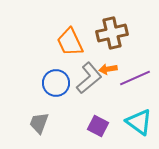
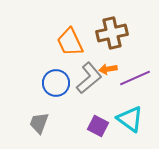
cyan triangle: moved 9 px left, 3 px up
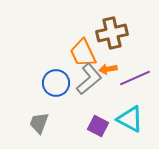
orange trapezoid: moved 13 px right, 11 px down
gray L-shape: moved 1 px down
cyan triangle: rotated 8 degrees counterclockwise
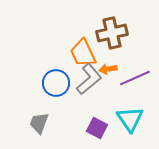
cyan triangle: rotated 28 degrees clockwise
purple square: moved 1 px left, 2 px down
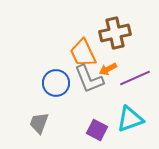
brown cross: moved 3 px right
orange arrow: rotated 18 degrees counterclockwise
gray L-shape: rotated 108 degrees clockwise
cyan triangle: rotated 44 degrees clockwise
purple square: moved 2 px down
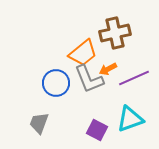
orange trapezoid: rotated 104 degrees counterclockwise
purple line: moved 1 px left
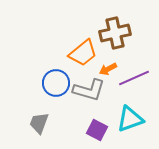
gray L-shape: moved 11 px down; rotated 52 degrees counterclockwise
